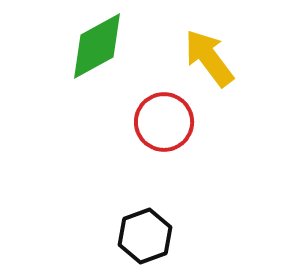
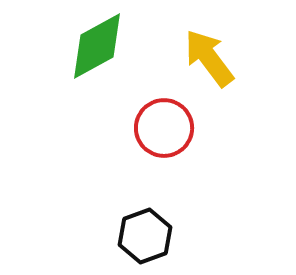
red circle: moved 6 px down
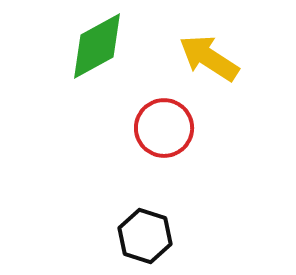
yellow arrow: rotated 20 degrees counterclockwise
black hexagon: rotated 22 degrees counterclockwise
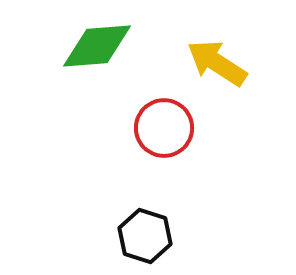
green diamond: rotated 24 degrees clockwise
yellow arrow: moved 8 px right, 5 px down
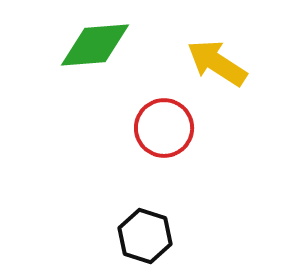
green diamond: moved 2 px left, 1 px up
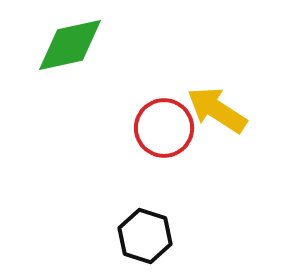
green diamond: moved 25 px left; rotated 8 degrees counterclockwise
yellow arrow: moved 47 px down
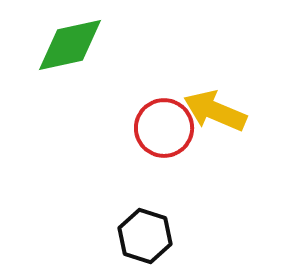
yellow arrow: moved 2 px left, 1 px down; rotated 10 degrees counterclockwise
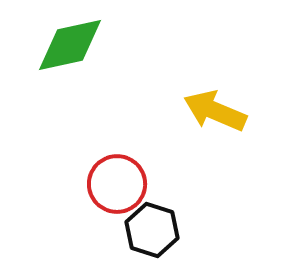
red circle: moved 47 px left, 56 px down
black hexagon: moved 7 px right, 6 px up
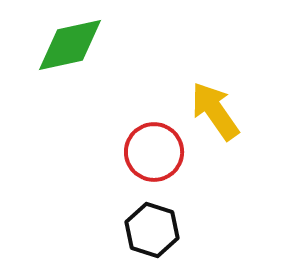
yellow arrow: rotated 32 degrees clockwise
red circle: moved 37 px right, 32 px up
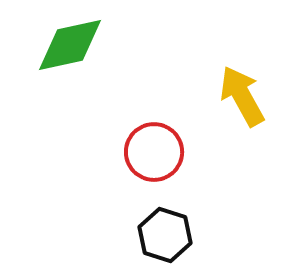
yellow arrow: moved 27 px right, 15 px up; rotated 6 degrees clockwise
black hexagon: moved 13 px right, 5 px down
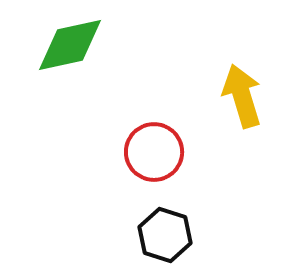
yellow arrow: rotated 12 degrees clockwise
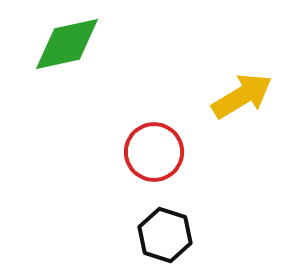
green diamond: moved 3 px left, 1 px up
yellow arrow: rotated 76 degrees clockwise
